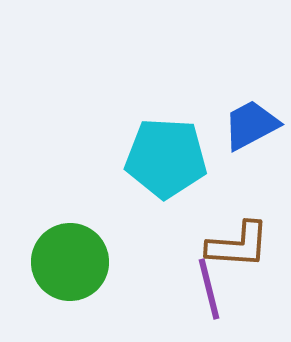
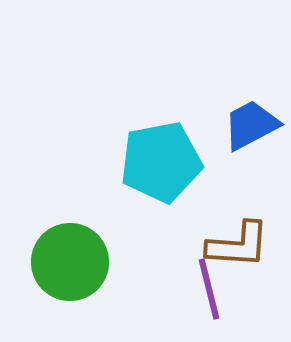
cyan pentagon: moved 5 px left, 4 px down; rotated 14 degrees counterclockwise
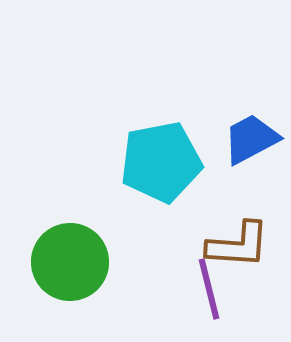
blue trapezoid: moved 14 px down
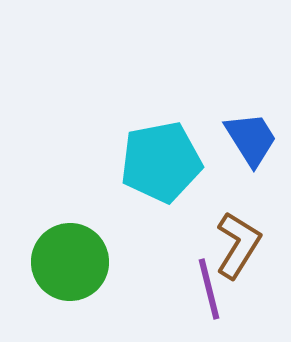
blue trapezoid: rotated 86 degrees clockwise
brown L-shape: rotated 62 degrees counterclockwise
